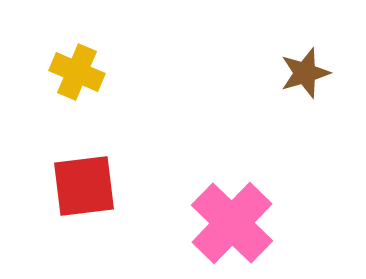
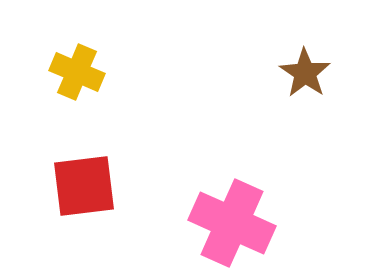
brown star: rotated 21 degrees counterclockwise
pink cross: rotated 20 degrees counterclockwise
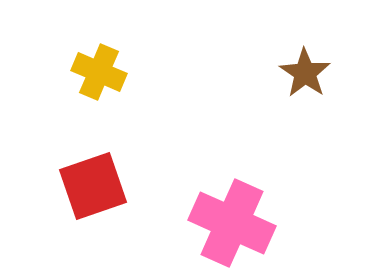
yellow cross: moved 22 px right
red square: moved 9 px right; rotated 12 degrees counterclockwise
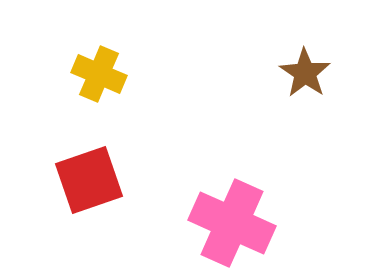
yellow cross: moved 2 px down
red square: moved 4 px left, 6 px up
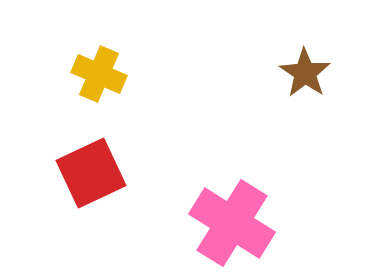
red square: moved 2 px right, 7 px up; rotated 6 degrees counterclockwise
pink cross: rotated 8 degrees clockwise
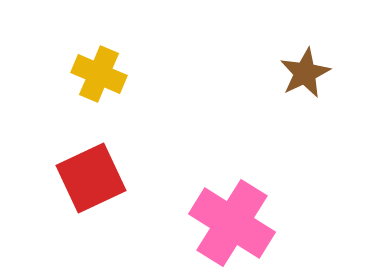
brown star: rotated 12 degrees clockwise
red square: moved 5 px down
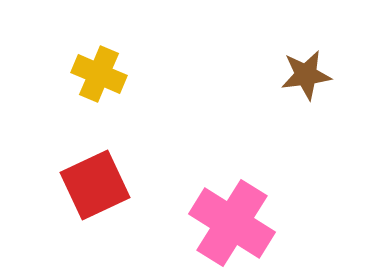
brown star: moved 1 px right, 2 px down; rotated 18 degrees clockwise
red square: moved 4 px right, 7 px down
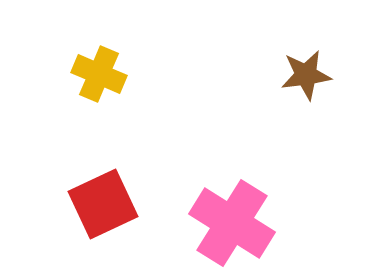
red square: moved 8 px right, 19 px down
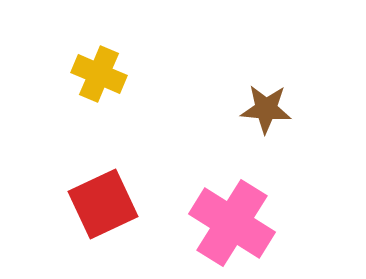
brown star: moved 40 px left, 34 px down; rotated 12 degrees clockwise
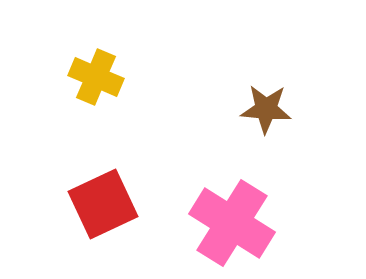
yellow cross: moved 3 px left, 3 px down
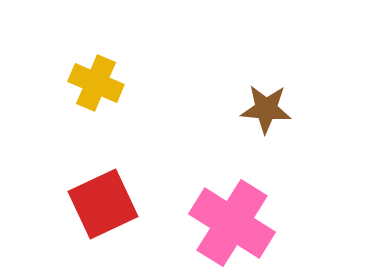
yellow cross: moved 6 px down
